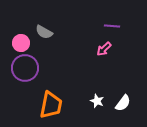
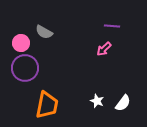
orange trapezoid: moved 4 px left
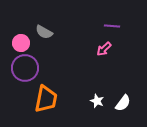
orange trapezoid: moved 1 px left, 6 px up
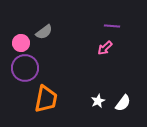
gray semicircle: rotated 66 degrees counterclockwise
pink arrow: moved 1 px right, 1 px up
white star: moved 1 px right; rotated 24 degrees clockwise
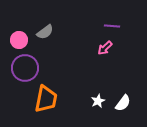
gray semicircle: moved 1 px right
pink circle: moved 2 px left, 3 px up
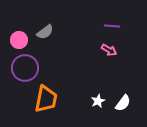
pink arrow: moved 4 px right, 2 px down; rotated 105 degrees counterclockwise
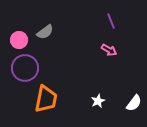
purple line: moved 1 px left, 5 px up; rotated 63 degrees clockwise
white semicircle: moved 11 px right
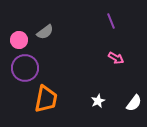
pink arrow: moved 7 px right, 8 px down
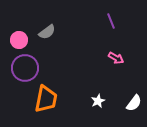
gray semicircle: moved 2 px right
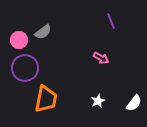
gray semicircle: moved 4 px left
pink arrow: moved 15 px left
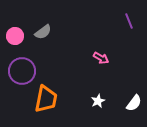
purple line: moved 18 px right
pink circle: moved 4 px left, 4 px up
purple circle: moved 3 px left, 3 px down
